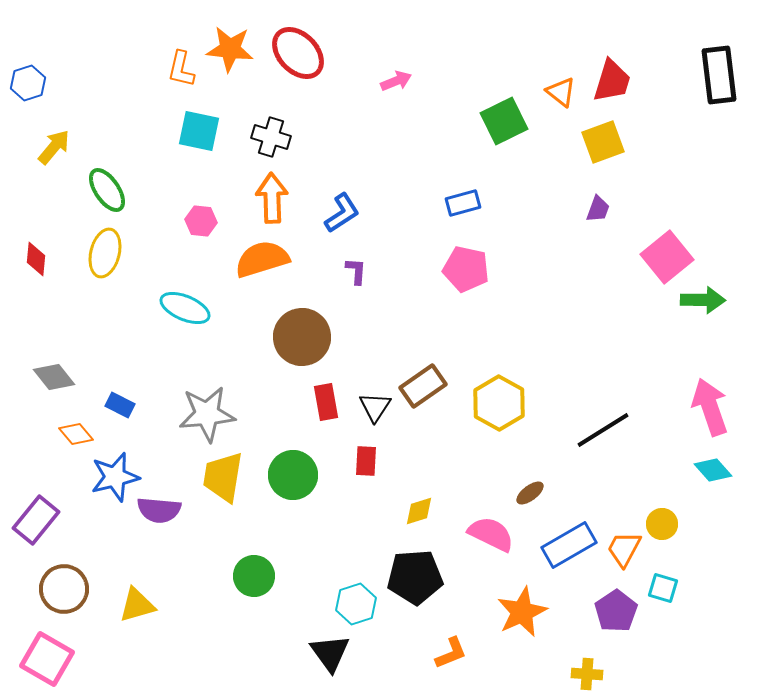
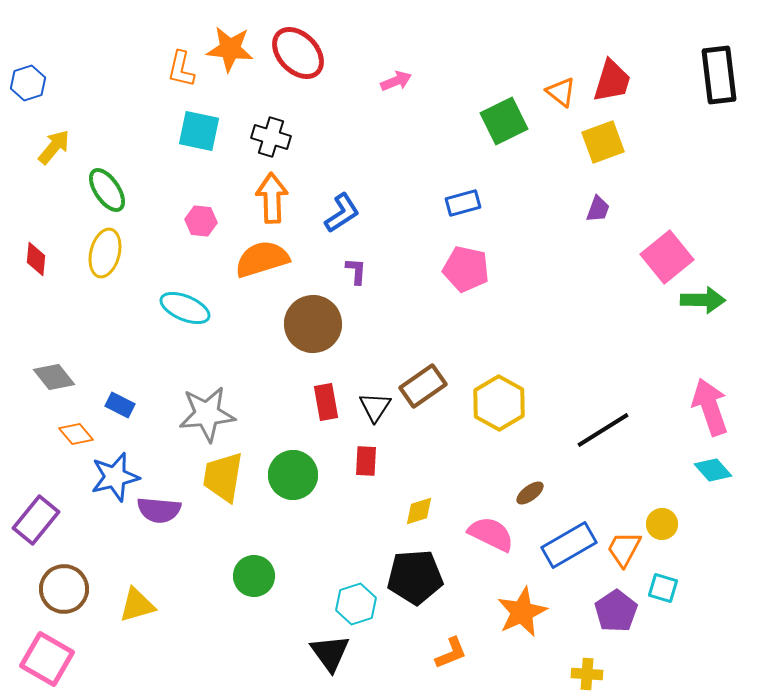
brown circle at (302, 337): moved 11 px right, 13 px up
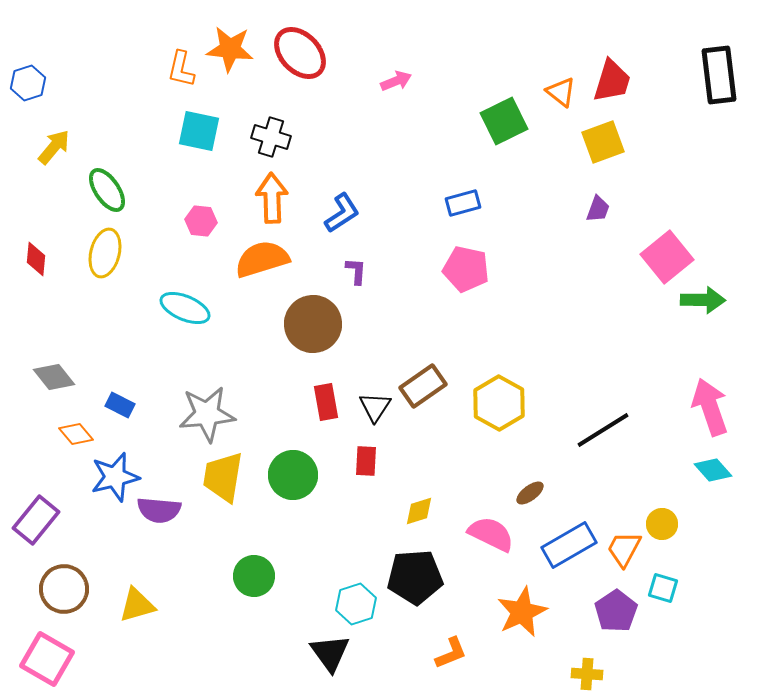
red ellipse at (298, 53): moved 2 px right
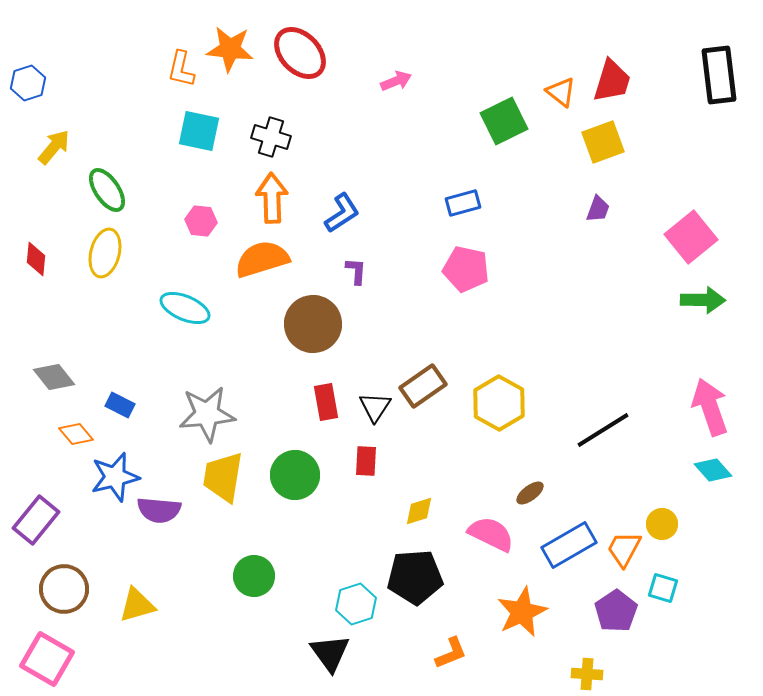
pink square at (667, 257): moved 24 px right, 20 px up
green circle at (293, 475): moved 2 px right
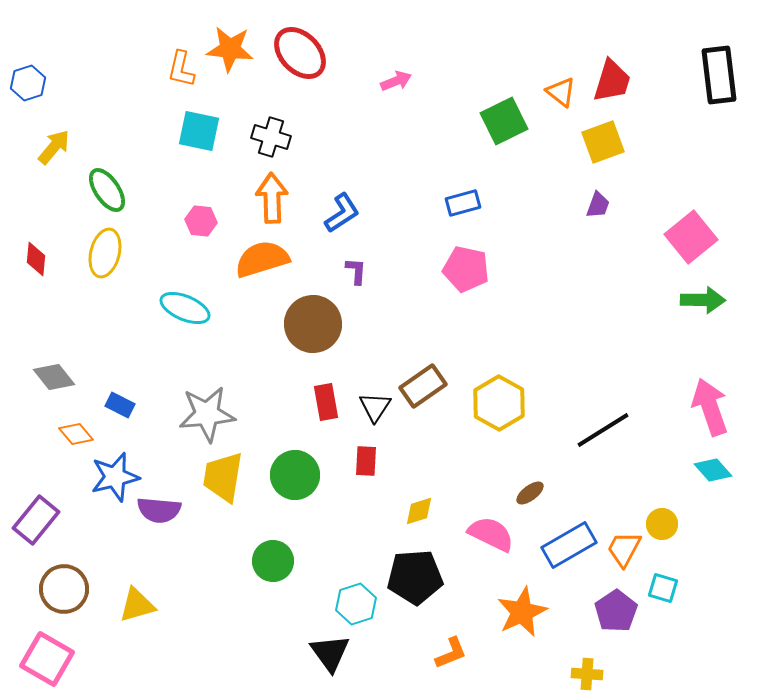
purple trapezoid at (598, 209): moved 4 px up
green circle at (254, 576): moved 19 px right, 15 px up
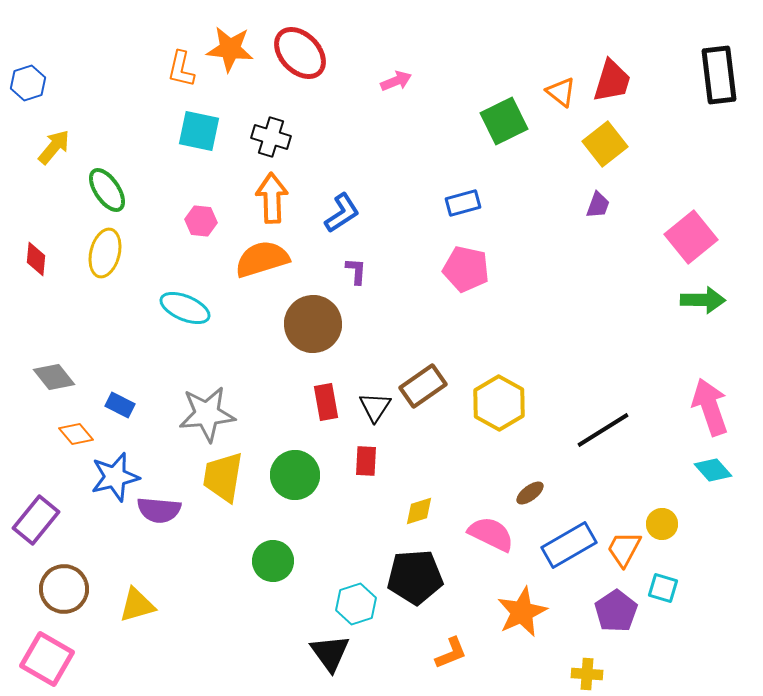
yellow square at (603, 142): moved 2 px right, 2 px down; rotated 18 degrees counterclockwise
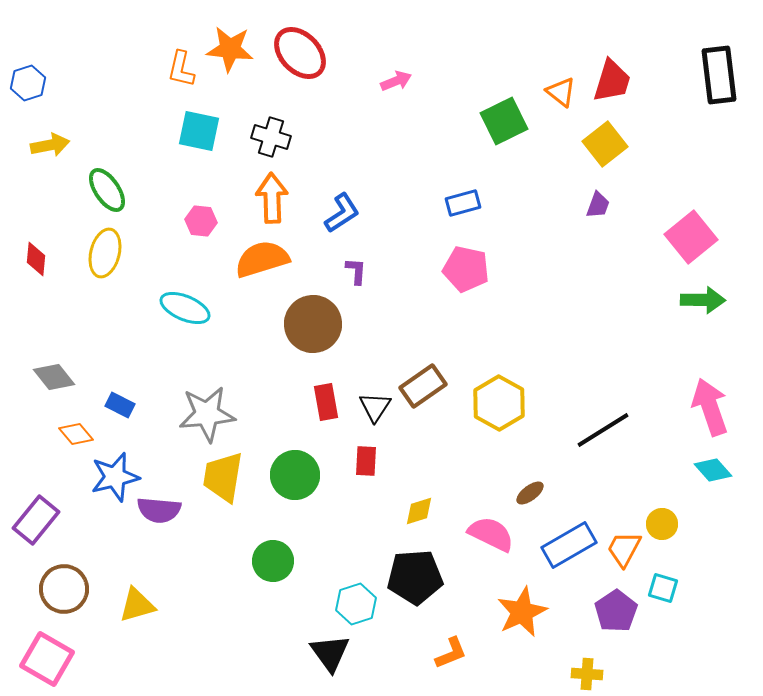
yellow arrow at (54, 147): moved 4 px left, 2 px up; rotated 39 degrees clockwise
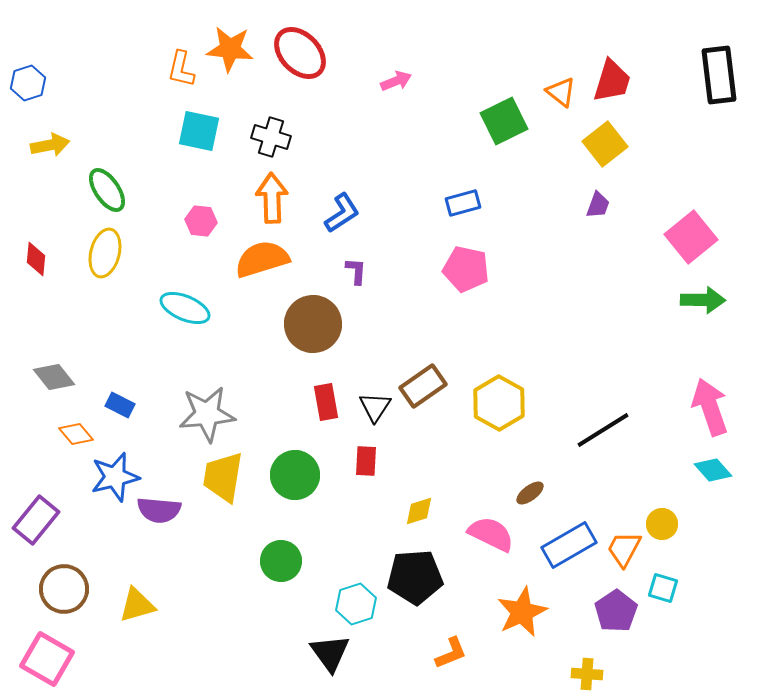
green circle at (273, 561): moved 8 px right
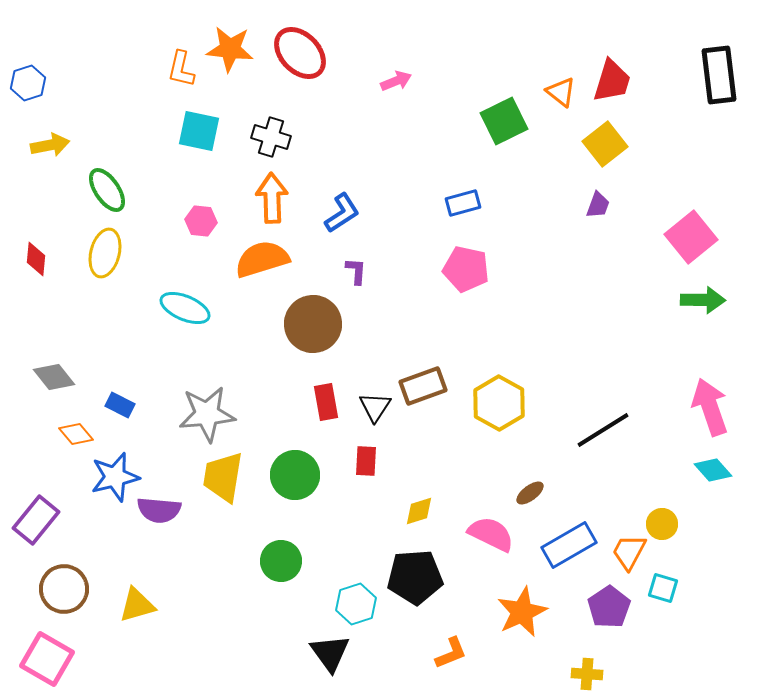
brown rectangle at (423, 386): rotated 15 degrees clockwise
orange trapezoid at (624, 549): moved 5 px right, 3 px down
purple pentagon at (616, 611): moved 7 px left, 4 px up
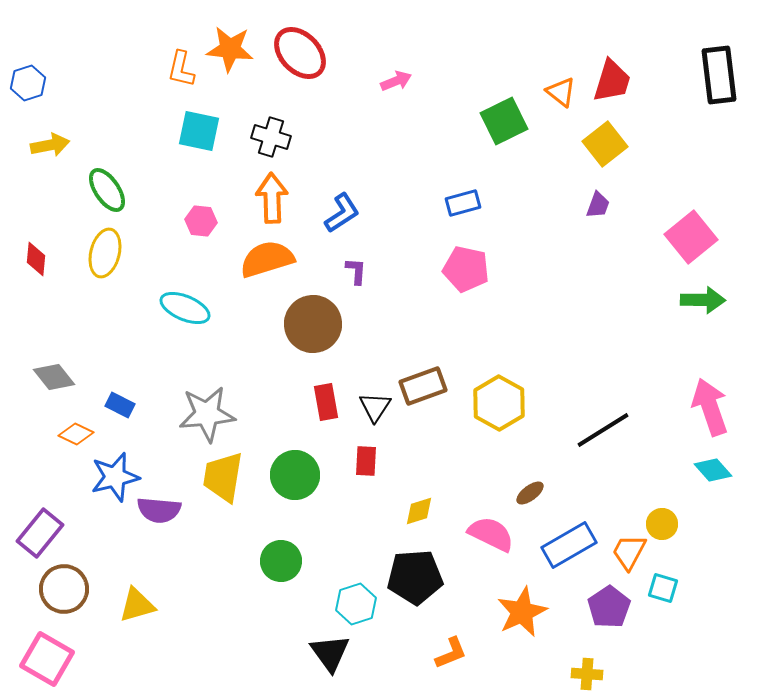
orange semicircle at (262, 259): moved 5 px right
orange diamond at (76, 434): rotated 24 degrees counterclockwise
purple rectangle at (36, 520): moved 4 px right, 13 px down
